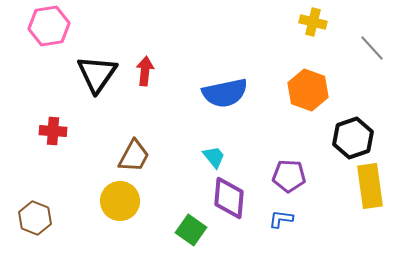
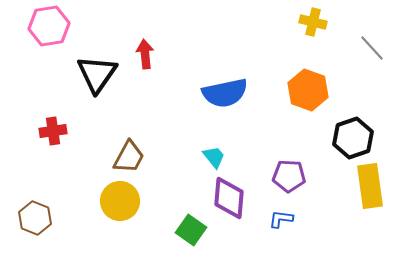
red arrow: moved 17 px up; rotated 12 degrees counterclockwise
red cross: rotated 12 degrees counterclockwise
brown trapezoid: moved 5 px left, 1 px down
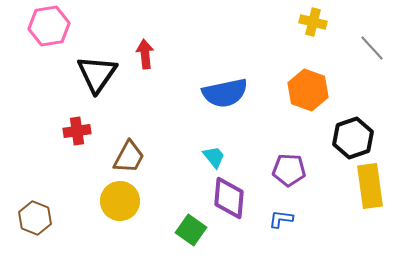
red cross: moved 24 px right
purple pentagon: moved 6 px up
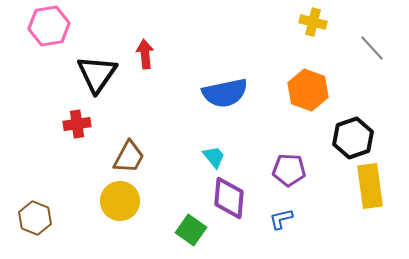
red cross: moved 7 px up
blue L-shape: rotated 20 degrees counterclockwise
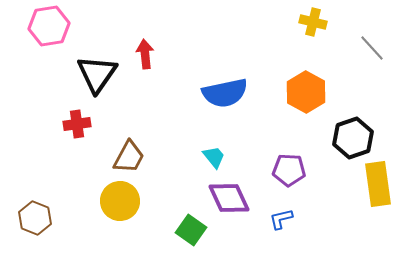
orange hexagon: moved 2 px left, 2 px down; rotated 9 degrees clockwise
yellow rectangle: moved 8 px right, 2 px up
purple diamond: rotated 30 degrees counterclockwise
